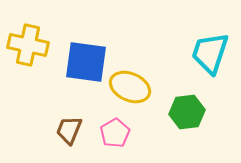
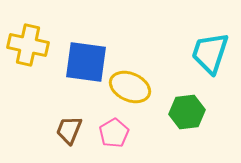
pink pentagon: moved 1 px left
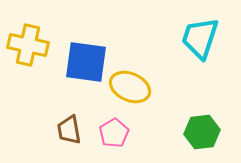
cyan trapezoid: moved 10 px left, 15 px up
green hexagon: moved 15 px right, 20 px down
brown trapezoid: rotated 32 degrees counterclockwise
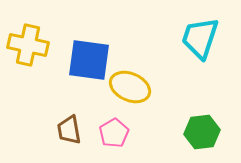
blue square: moved 3 px right, 2 px up
